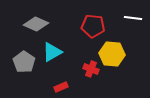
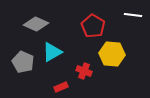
white line: moved 3 px up
red pentagon: rotated 25 degrees clockwise
gray pentagon: moved 1 px left; rotated 10 degrees counterclockwise
red cross: moved 7 px left, 2 px down
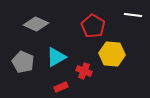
cyan triangle: moved 4 px right, 5 px down
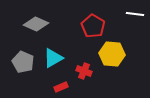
white line: moved 2 px right, 1 px up
cyan triangle: moved 3 px left, 1 px down
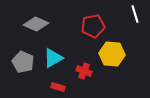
white line: rotated 66 degrees clockwise
red pentagon: rotated 30 degrees clockwise
red rectangle: moved 3 px left; rotated 40 degrees clockwise
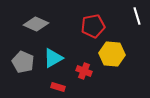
white line: moved 2 px right, 2 px down
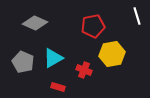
gray diamond: moved 1 px left, 1 px up
yellow hexagon: rotated 15 degrees counterclockwise
red cross: moved 1 px up
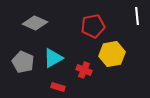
white line: rotated 12 degrees clockwise
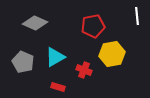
cyan triangle: moved 2 px right, 1 px up
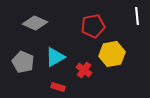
red cross: rotated 14 degrees clockwise
